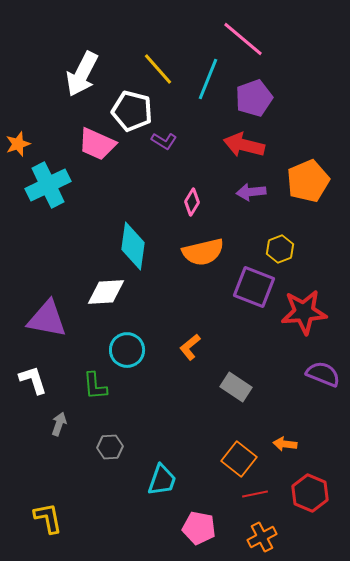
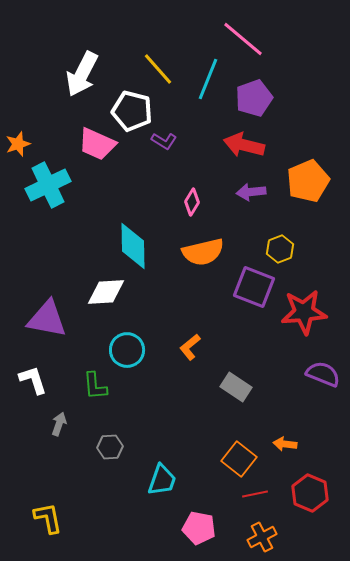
cyan diamond: rotated 9 degrees counterclockwise
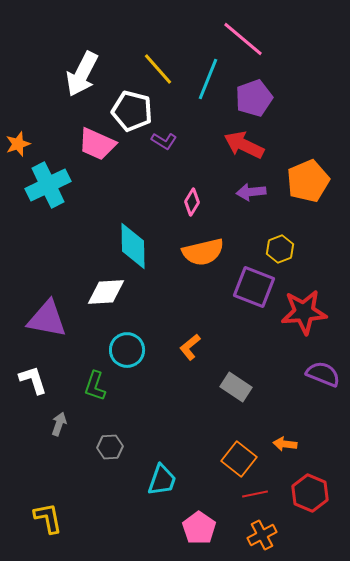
red arrow: rotated 12 degrees clockwise
green L-shape: rotated 24 degrees clockwise
pink pentagon: rotated 24 degrees clockwise
orange cross: moved 2 px up
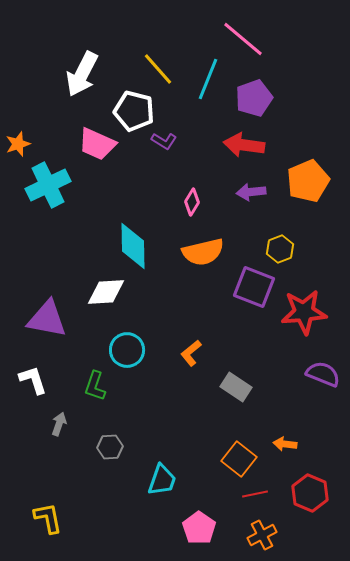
white pentagon: moved 2 px right
red arrow: rotated 18 degrees counterclockwise
orange L-shape: moved 1 px right, 6 px down
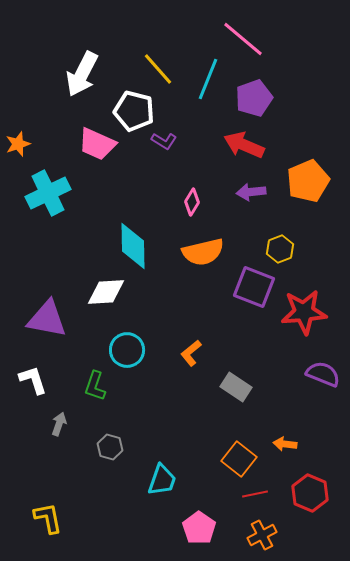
red arrow: rotated 15 degrees clockwise
cyan cross: moved 8 px down
gray hexagon: rotated 20 degrees clockwise
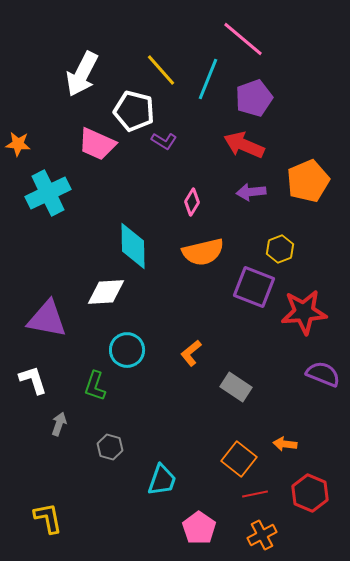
yellow line: moved 3 px right, 1 px down
orange star: rotated 25 degrees clockwise
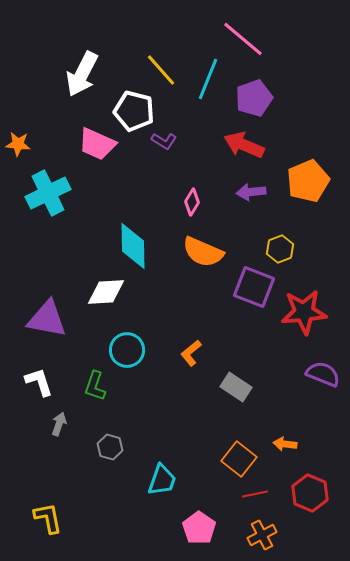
orange semicircle: rotated 36 degrees clockwise
white L-shape: moved 6 px right, 2 px down
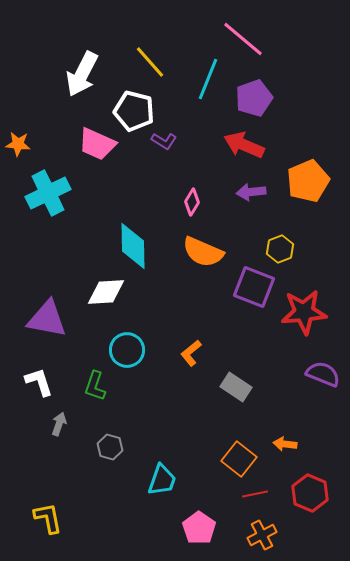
yellow line: moved 11 px left, 8 px up
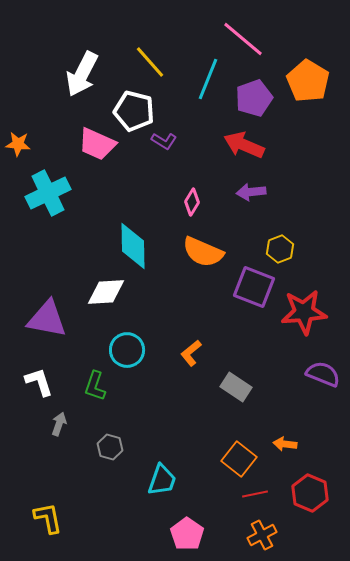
orange pentagon: moved 100 px up; rotated 18 degrees counterclockwise
pink pentagon: moved 12 px left, 6 px down
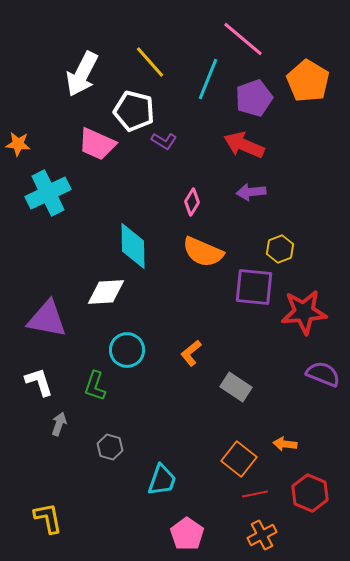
purple square: rotated 15 degrees counterclockwise
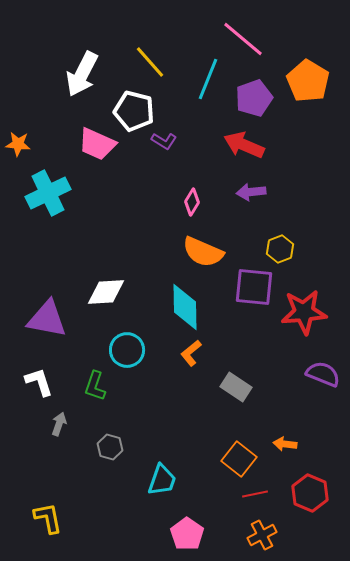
cyan diamond: moved 52 px right, 61 px down
